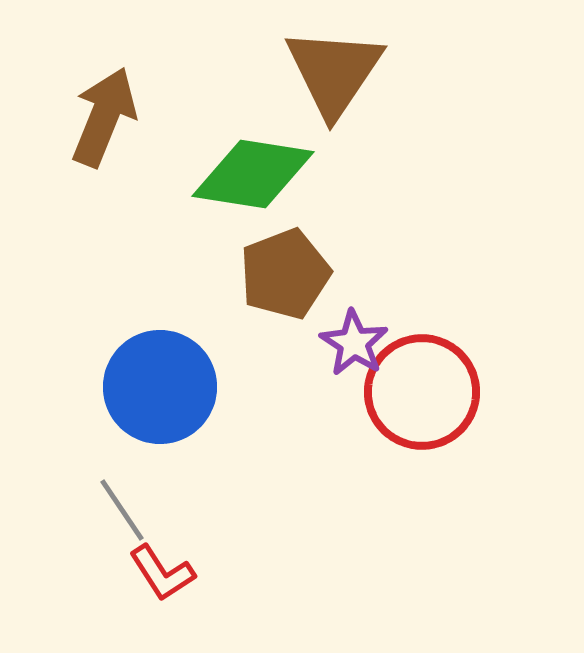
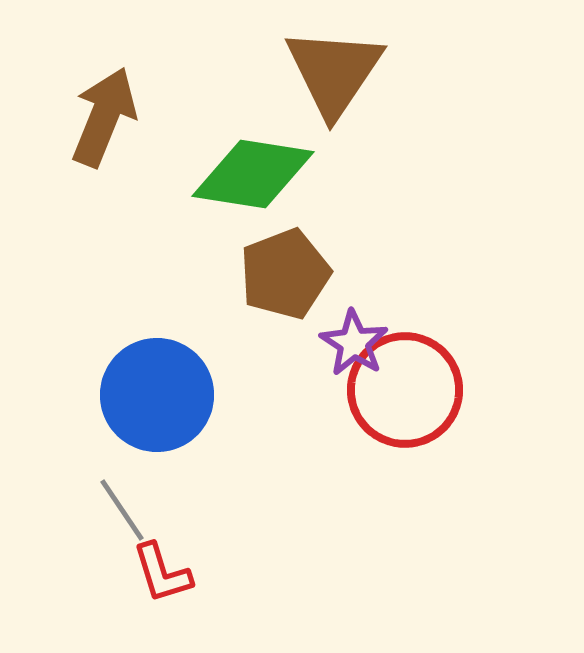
blue circle: moved 3 px left, 8 px down
red circle: moved 17 px left, 2 px up
red L-shape: rotated 16 degrees clockwise
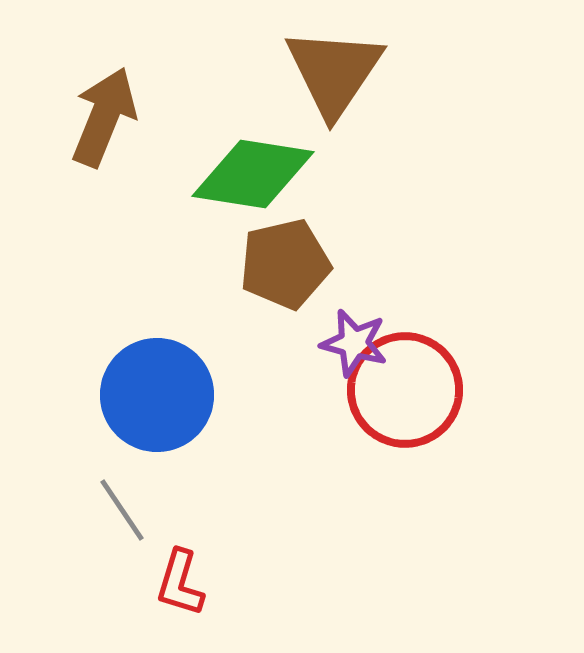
brown pentagon: moved 10 px up; rotated 8 degrees clockwise
purple star: rotated 18 degrees counterclockwise
red L-shape: moved 18 px right, 10 px down; rotated 34 degrees clockwise
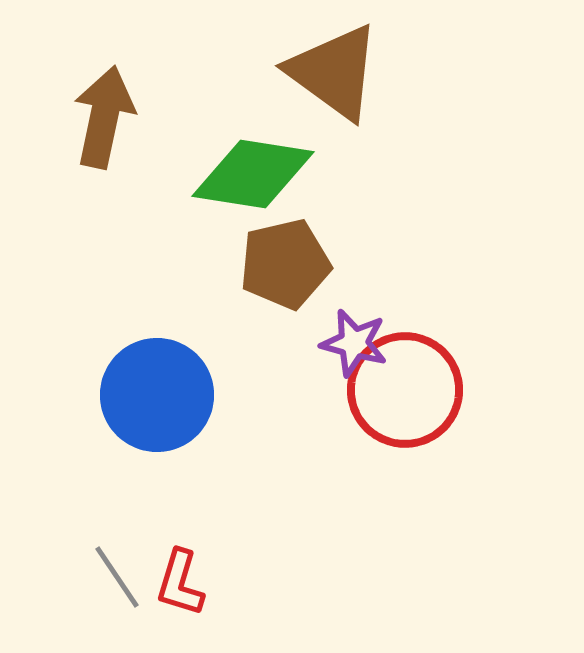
brown triangle: rotated 28 degrees counterclockwise
brown arrow: rotated 10 degrees counterclockwise
gray line: moved 5 px left, 67 px down
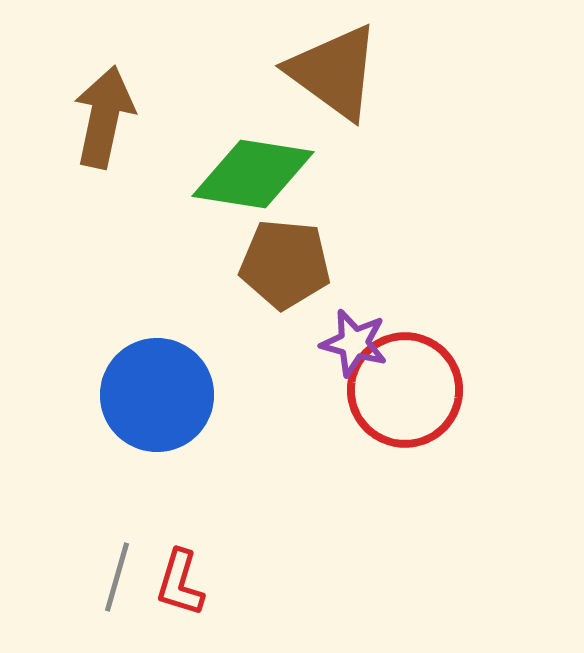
brown pentagon: rotated 18 degrees clockwise
gray line: rotated 50 degrees clockwise
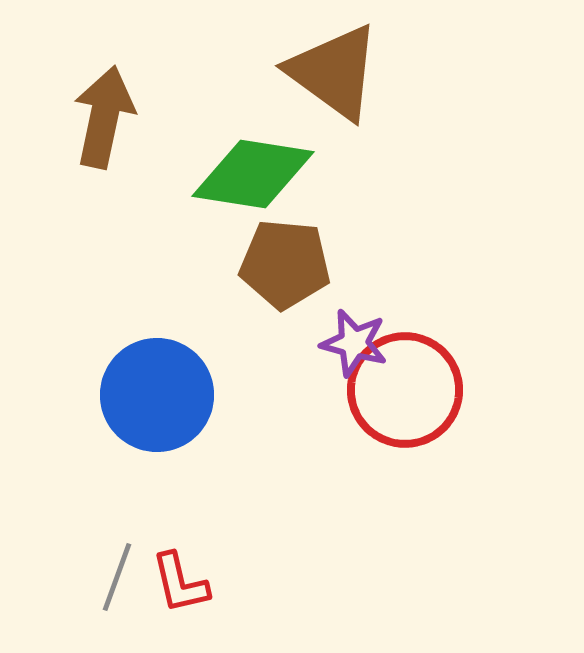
gray line: rotated 4 degrees clockwise
red L-shape: rotated 30 degrees counterclockwise
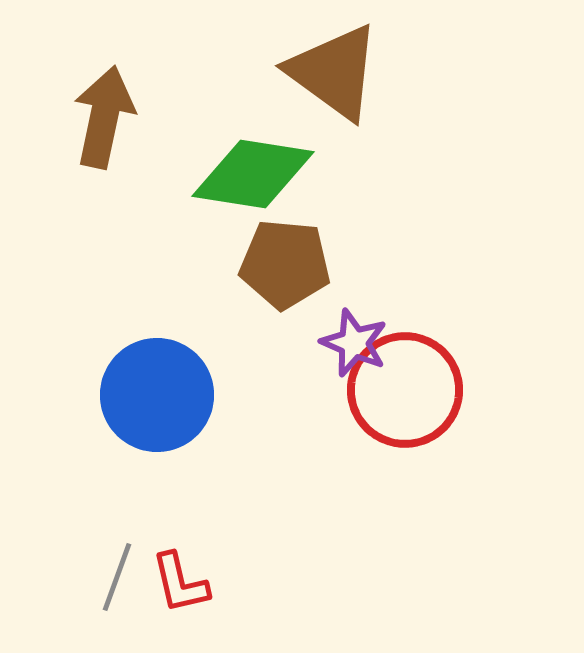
purple star: rotated 8 degrees clockwise
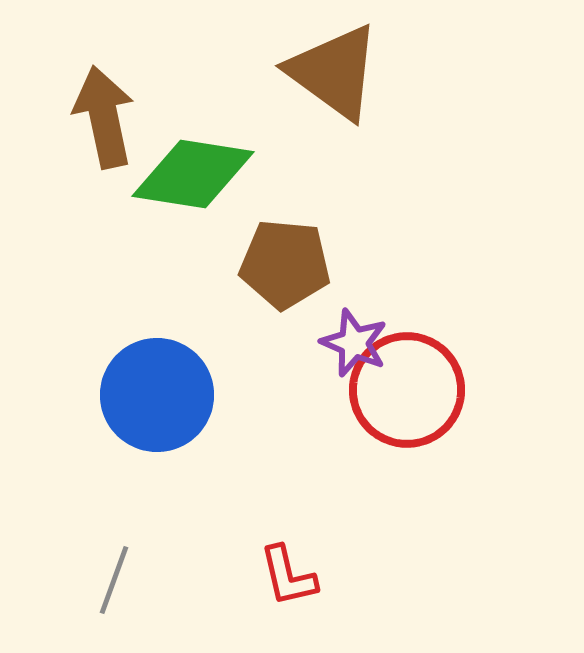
brown arrow: rotated 24 degrees counterclockwise
green diamond: moved 60 px left
red circle: moved 2 px right
gray line: moved 3 px left, 3 px down
red L-shape: moved 108 px right, 7 px up
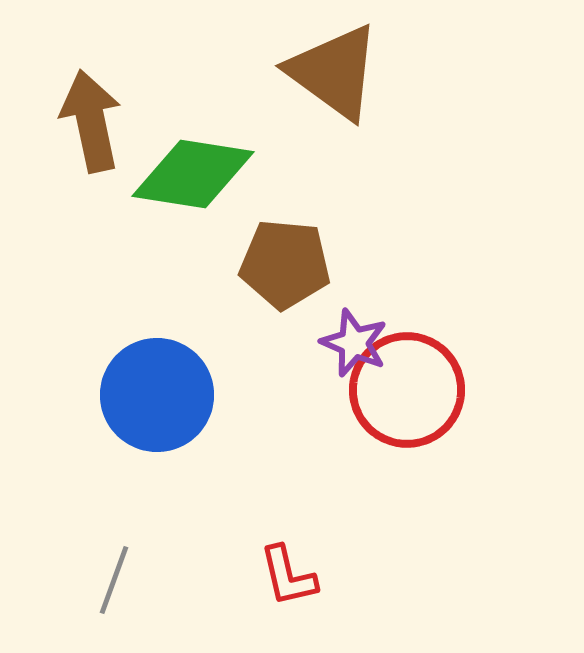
brown arrow: moved 13 px left, 4 px down
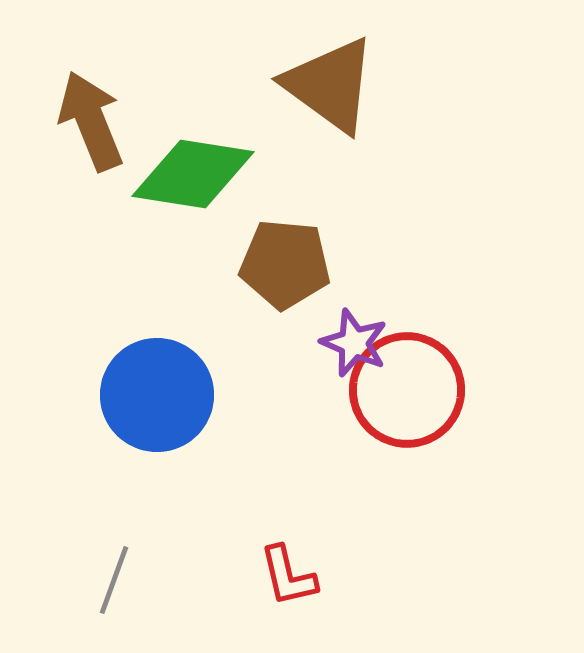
brown triangle: moved 4 px left, 13 px down
brown arrow: rotated 10 degrees counterclockwise
